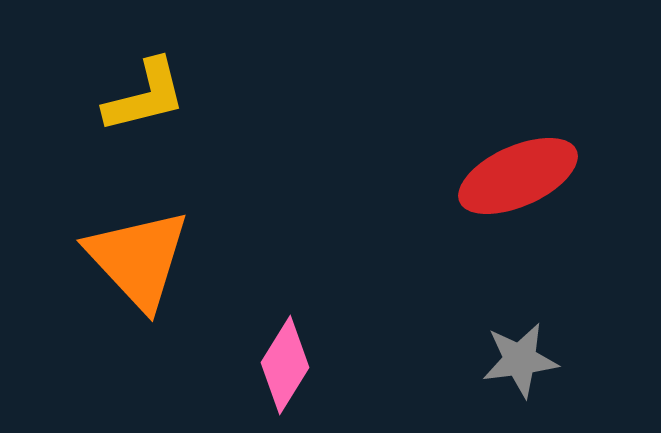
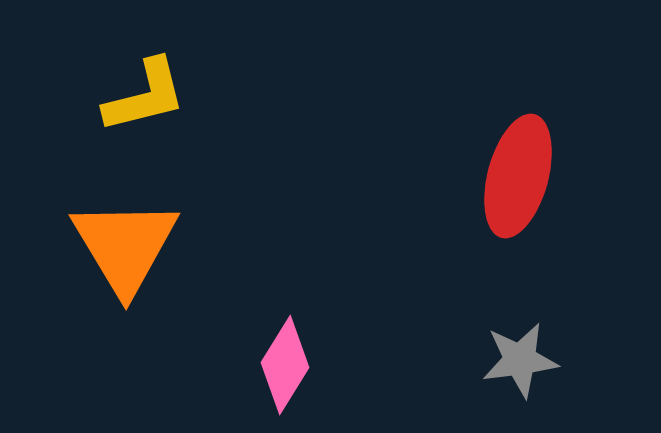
red ellipse: rotated 51 degrees counterclockwise
orange triangle: moved 13 px left, 13 px up; rotated 12 degrees clockwise
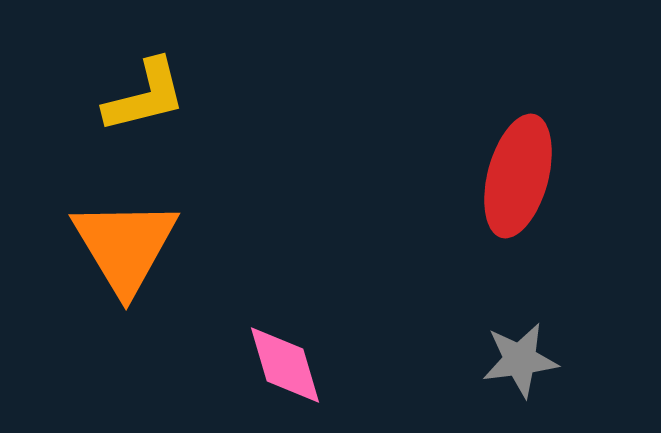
pink diamond: rotated 48 degrees counterclockwise
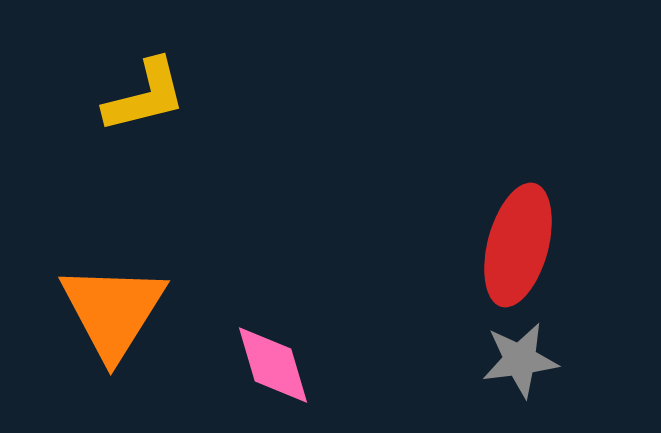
red ellipse: moved 69 px down
orange triangle: moved 12 px left, 65 px down; rotated 3 degrees clockwise
pink diamond: moved 12 px left
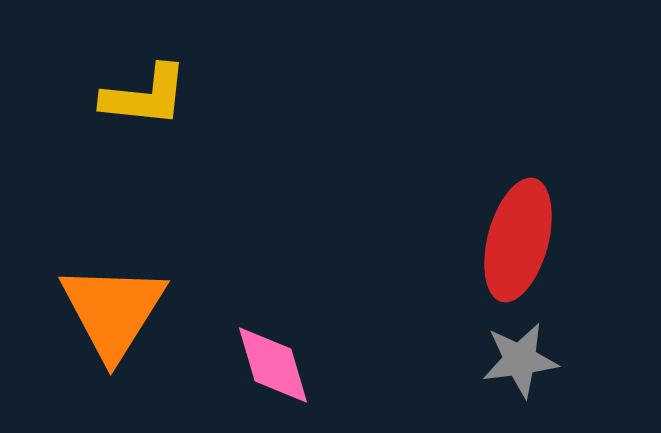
yellow L-shape: rotated 20 degrees clockwise
red ellipse: moved 5 px up
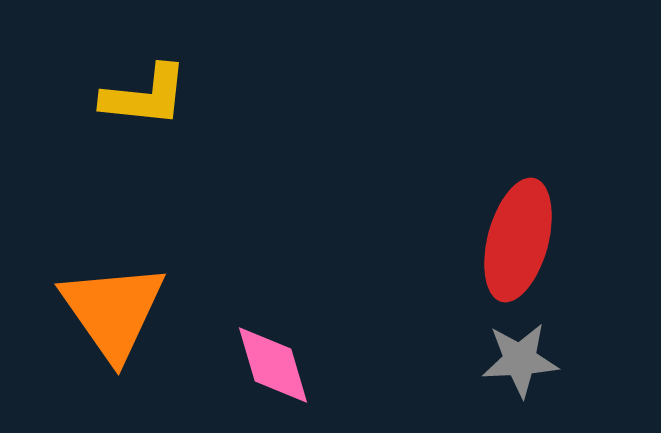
orange triangle: rotated 7 degrees counterclockwise
gray star: rotated 4 degrees clockwise
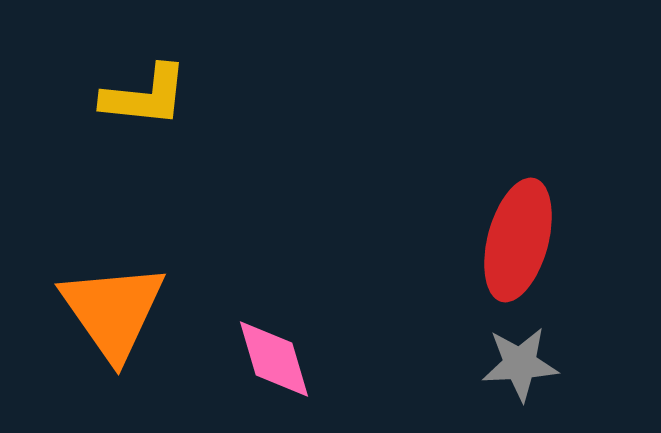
gray star: moved 4 px down
pink diamond: moved 1 px right, 6 px up
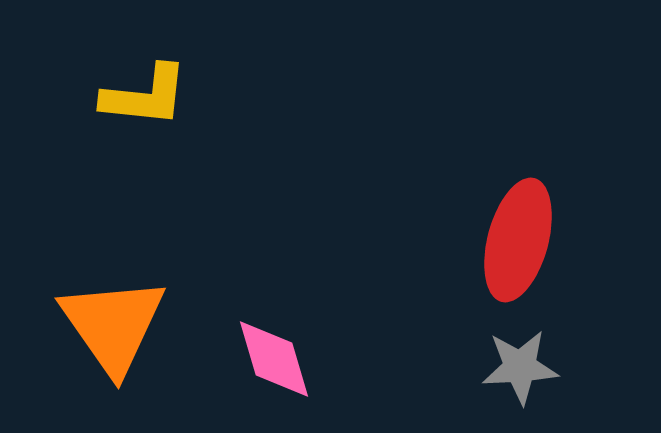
orange triangle: moved 14 px down
gray star: moved 3 px down
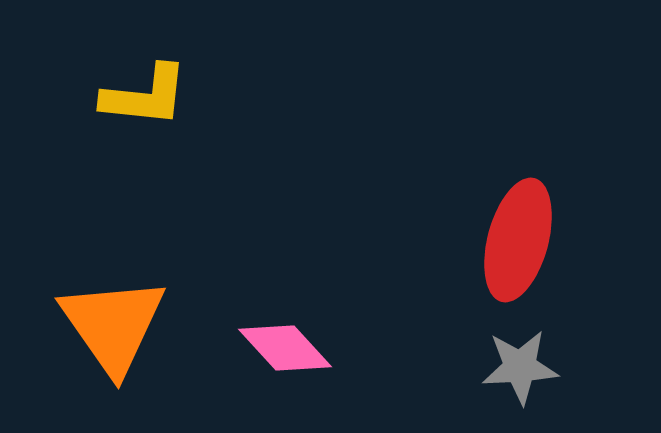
pink diamond: moved 11 px right, 11 px up; rotated 26 degrees counterclockwise
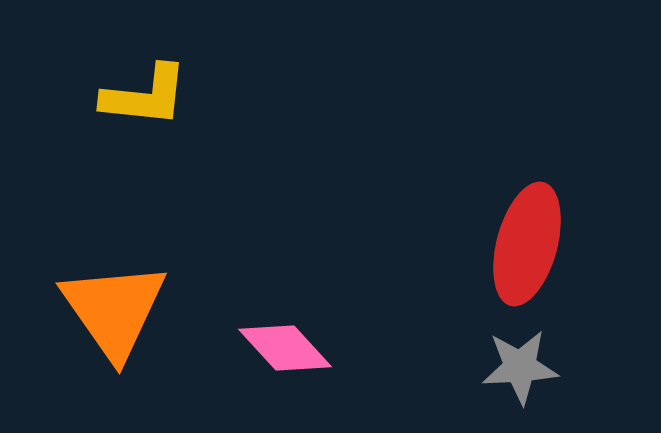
red ellipse: moved 9 px right, 4 px down
orange triangle: moved 1 px right, 15 px up
